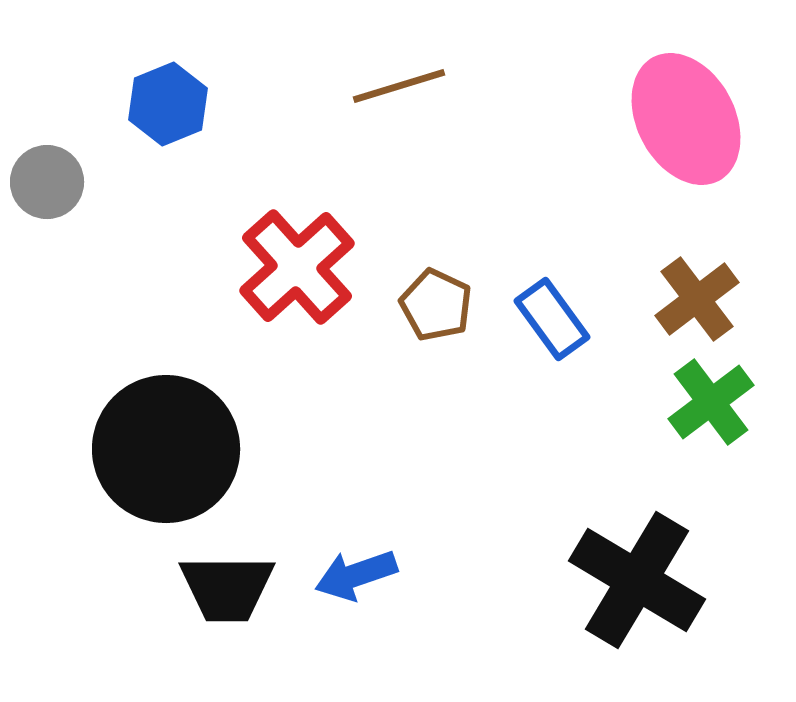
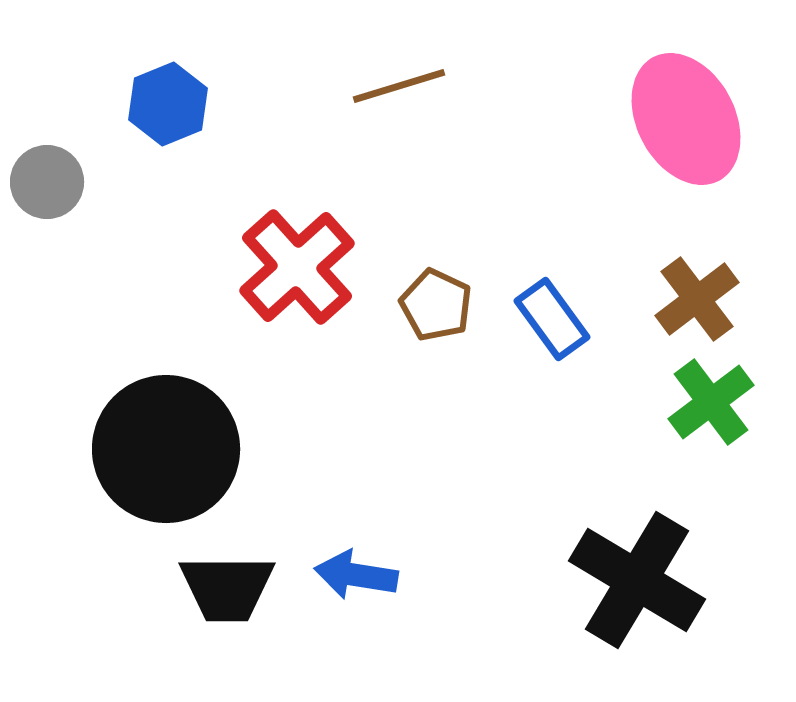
blue arrow: rotated 28 degrees clockwise
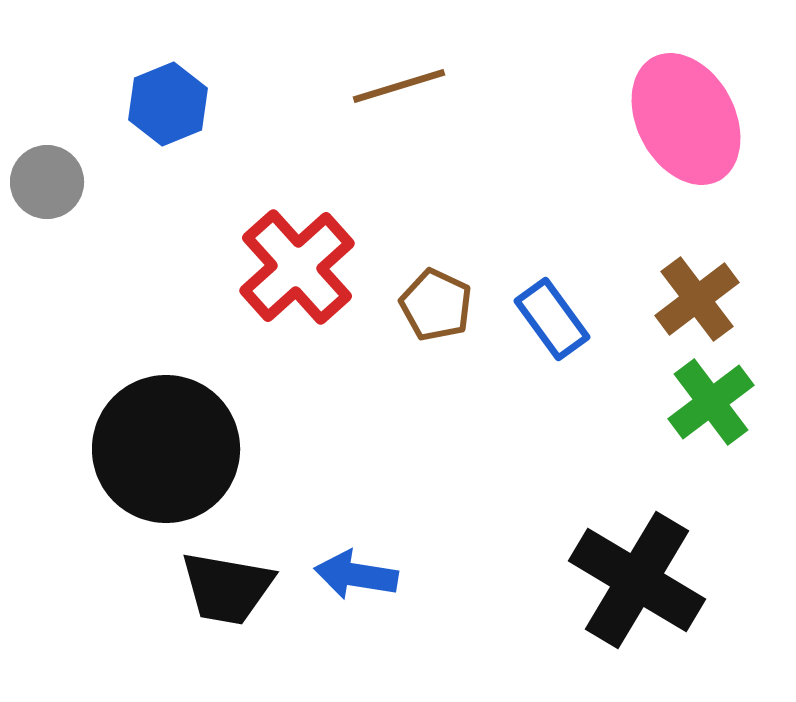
black trapezoid: rotated 10 degrees clockwise
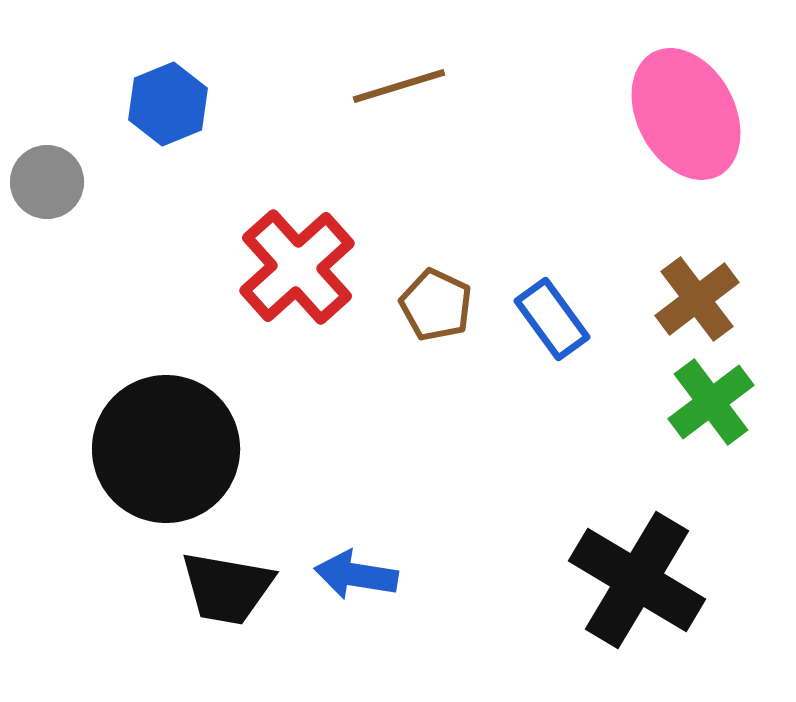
pink ellipse: moved 5 px up
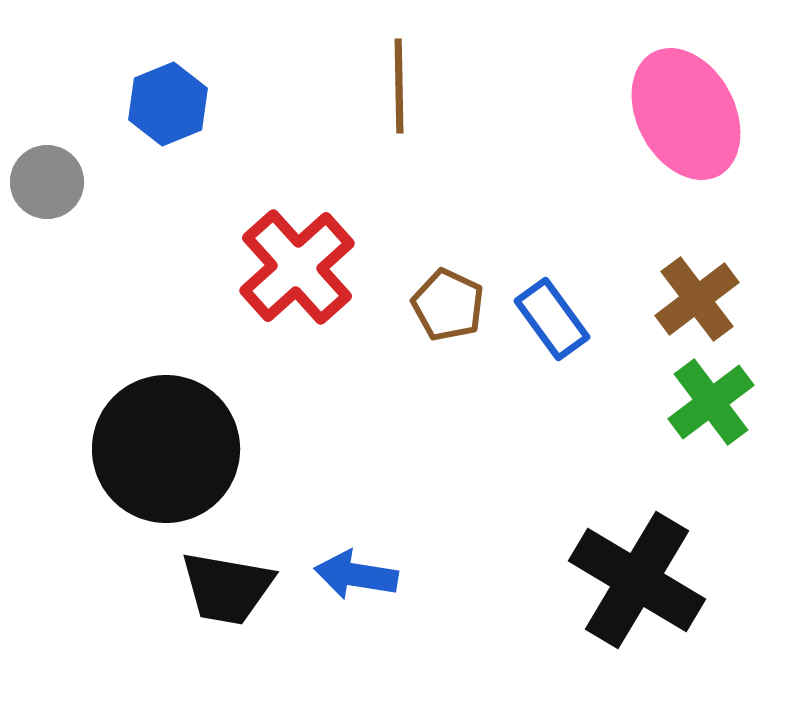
brown line: rotated 74 degrees counterclockwise
brown pentagon: moved 12 px right
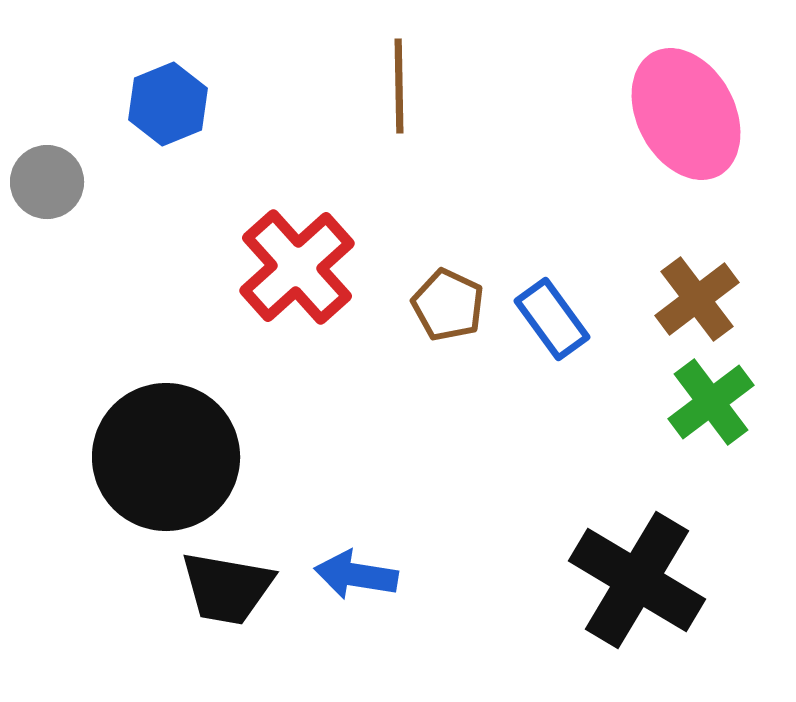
black circle: moved 8 px down
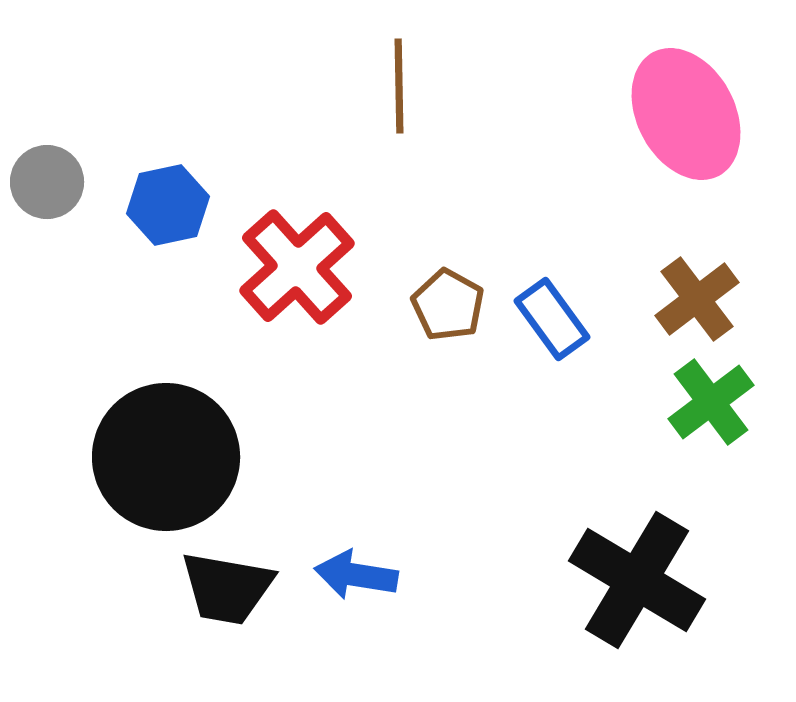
blue hexagon: moved 101 px down; rotated 10 degrees clockwise
brown pentagon: rotated 4 degrees clockwise
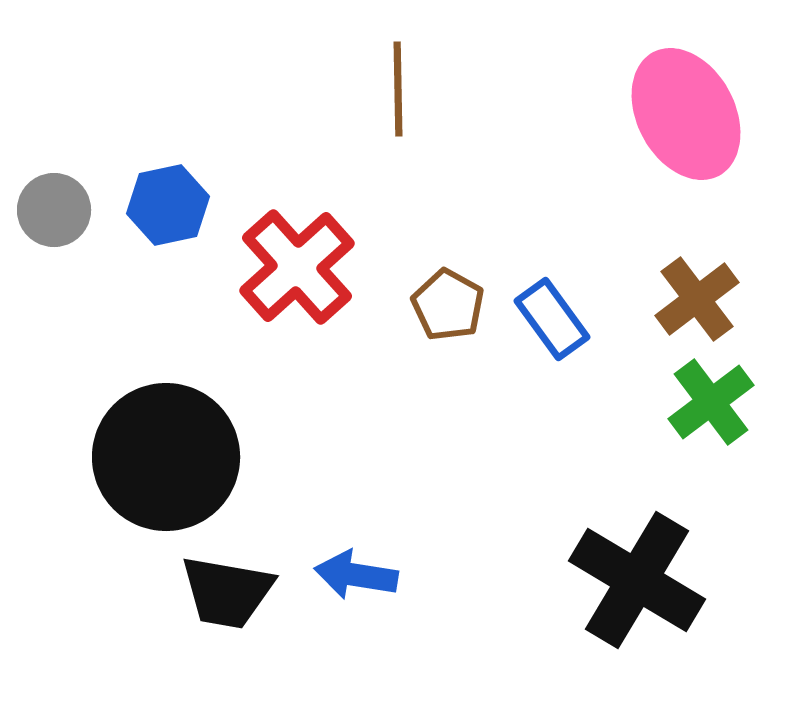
brown line: moved 1 px left, 3 px down
gray circle: moved 7 px right, 28 px down
black trapezoid: moved 4 px down
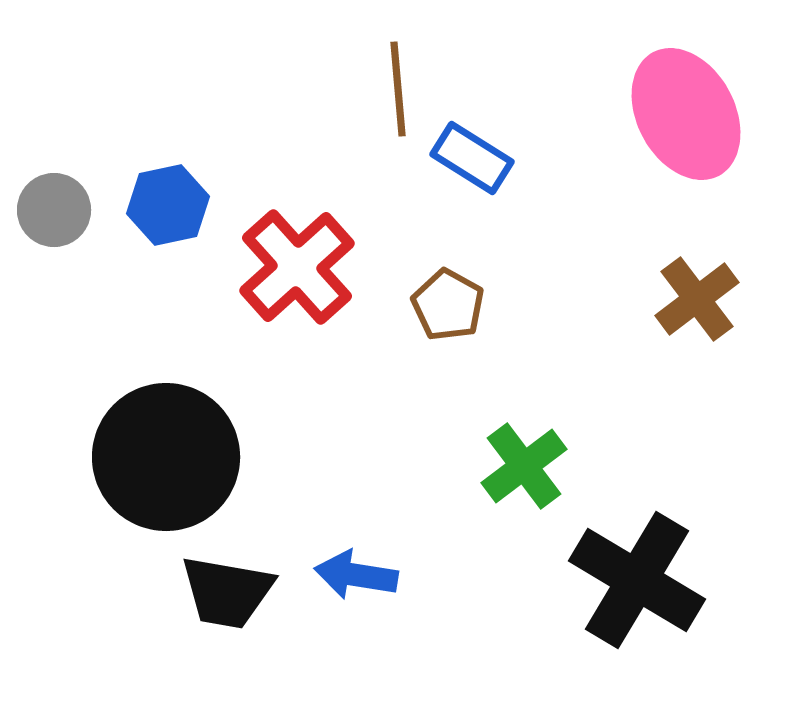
brown line: rotated 4 degrees counterclockwise
blue rectangle: moved 80 px left, 161 px up; rotated 22 degrees counterclockwise
green cross: moved 187 px left, 64 px down
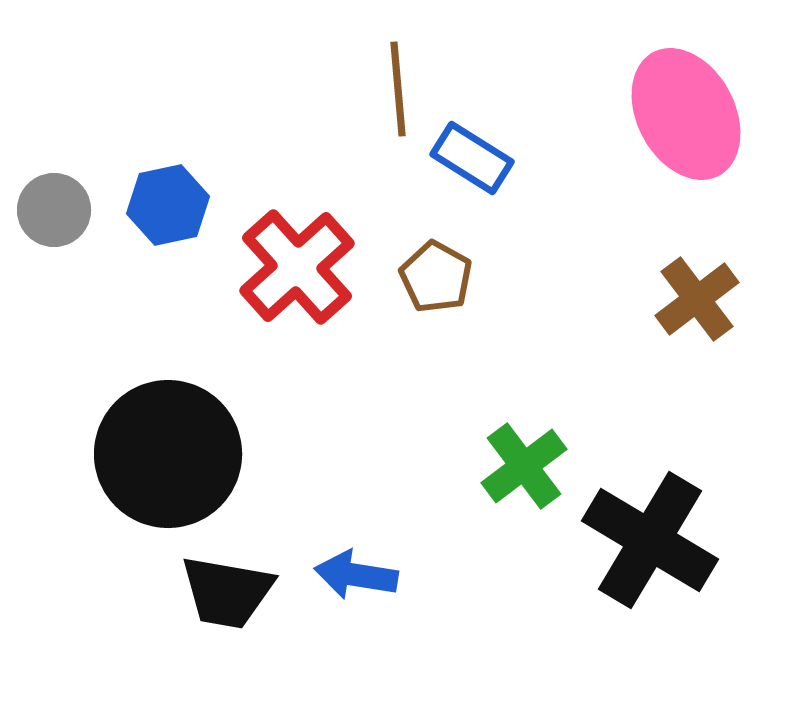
brown pentagon: moved 12 px left, 28 px up
black circle: moved 2 px right, 3 px up
black cross: moved 13 px right, 40 px up
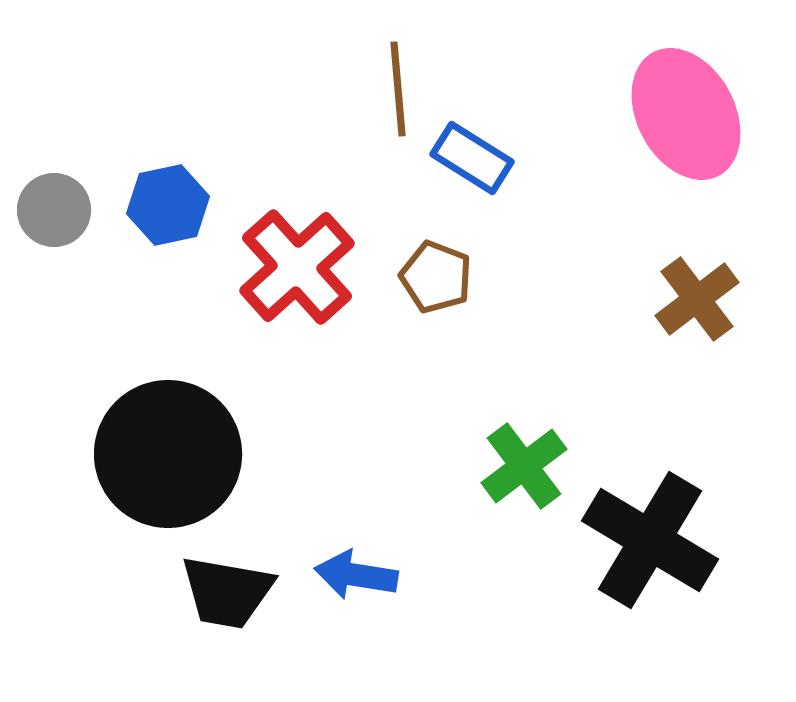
brown pentagon: rotated 8 degrees counterclockwise
